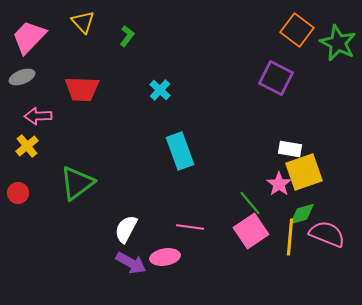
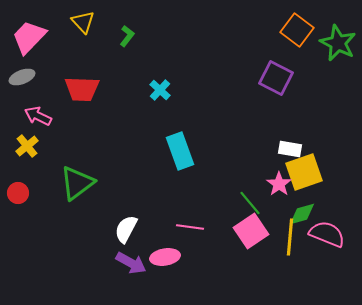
pink arrow: rotated 28 degrees clockwise
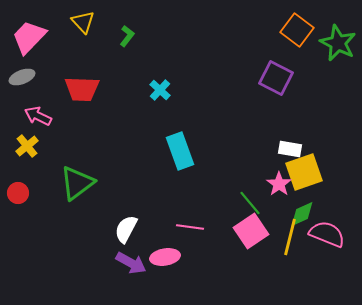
green diamond: rotated 8 degrees counterclockwise
yellow line: rotated 9 degrees clockwise
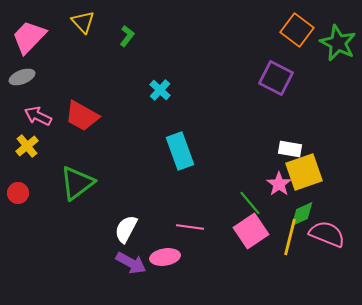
red trapezoid: moved 27 px down; rotated 27 degrees clockwise
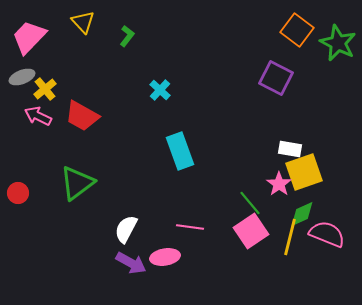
yellow cross: moved 18 px right, 57 px up
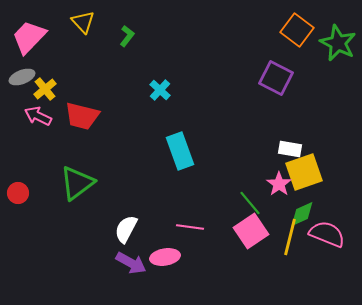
red trapezoid: rotated 15 degrees counterclockwise
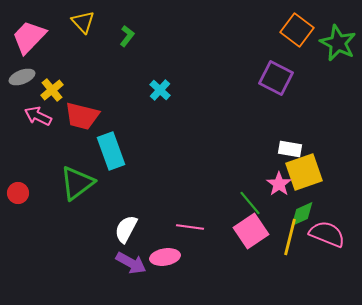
yellow cross: moved 7 px right, 1 px down
cyan rectangle: moved 69 px left
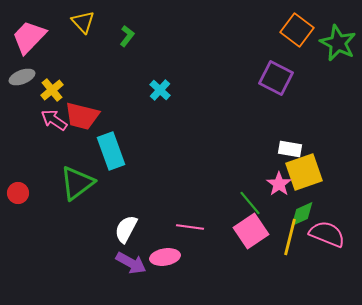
pink arrow: moved 16 px right, 4 px down; rotated 8 degrees clockwise
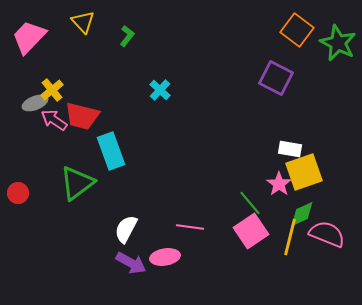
gray ellipse: moved 13 px right, 26 px down
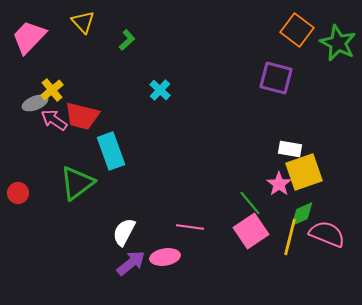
green L-shape: moved 4 px down; rotated 10 degrees clockwise
purple square: rotated 12 degrees counterclockwise
white semicircle: moved 2 px left, 3 px down
purple arrow: rotated 68 degrees counterclockwise
